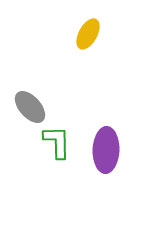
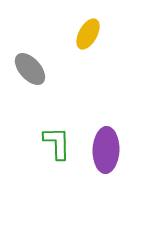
gray ellipse: moved 38 px up
green L-shape: moved 1 px down
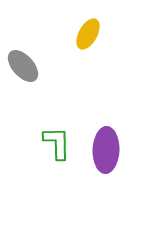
gray ellipse: moved 7 px left, 3 px up
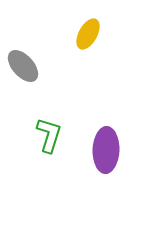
green L-shape: moved 8 px left, 8 px up; rotated 18 degrees clockwise
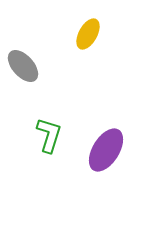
purple ellipse: rotated 30 degrees clockwise
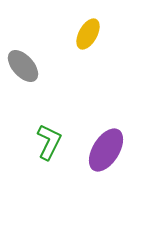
green L-shape: moved 7 px down; rotated 9 degrees clockwise
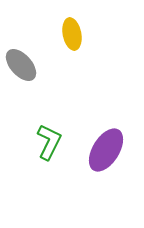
yellow ellipse: moved 16 px left; rotated 40 degrees counterclockwise
gray ellipse: moved 2 px left, 1 px up
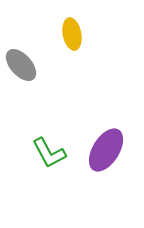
green L-shape: moved 11 px down; rotated 126 degrees clockwise
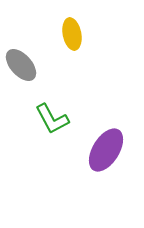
green L-shape: moved 3 px right, 34 px up
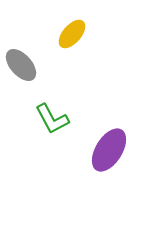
yellow ellipse: rotated 52 degrees clockwise
purple ellipse: moved 3 px right
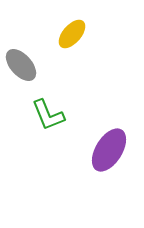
green L-shape: moved 4 px left, 4 px up; rotated 6 degrees clockwise
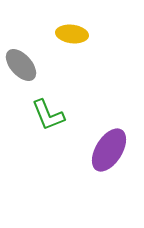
yellow ellipse: rotated 56 degrees clockwise
